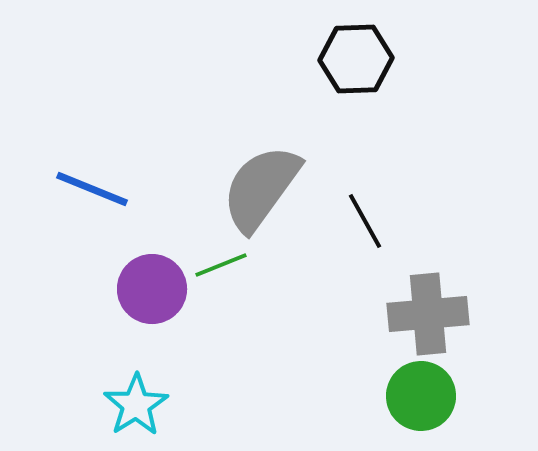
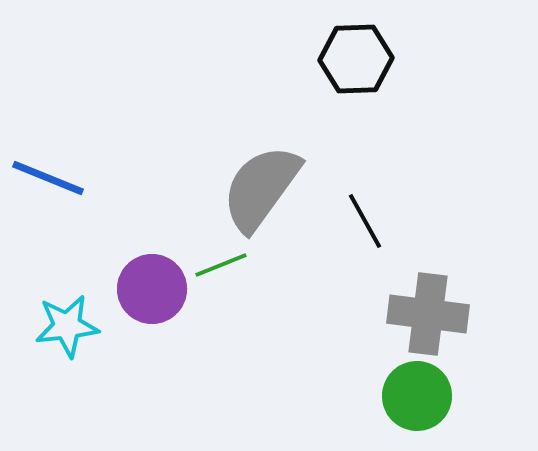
blue line: moved 44 px left, 11 px up
gray cross: rotated 12 degrees clockwise
green circle: moved 4 px left
cyan star: moved 69 px left, 79 px up; rotated 26 degrees clockwise
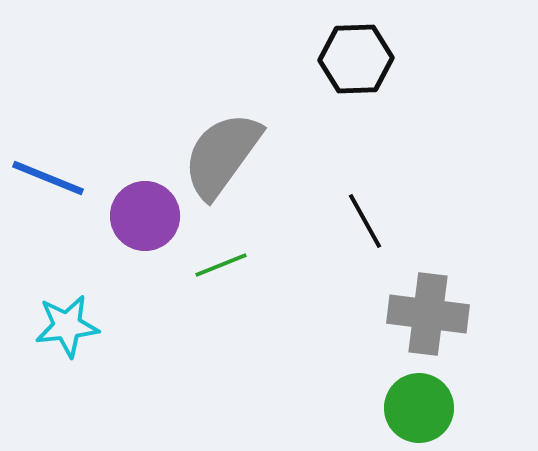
gray semicircle: moved 39 px left, 33 px up
purple circle: moved 7 px left, 73 px up
green circle: moved 2 px right, 12 px down
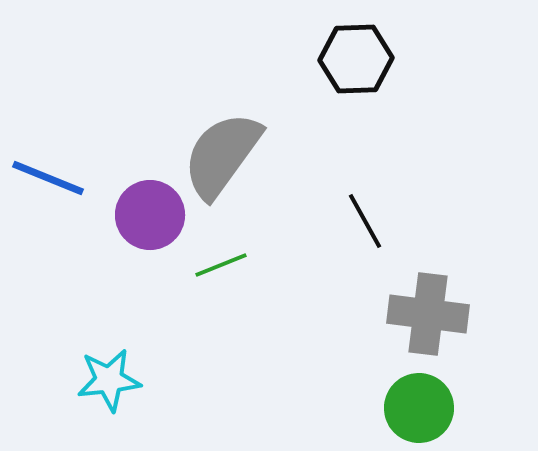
purple circle: moved 5 px right, 1 px up
cyan star: moved 42 px right, 54 px down
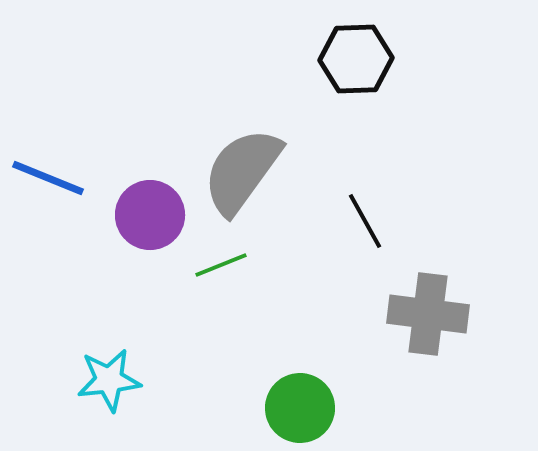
gray semicircle: moved 20 px right, 16 px down
green circle: moved 119 px left
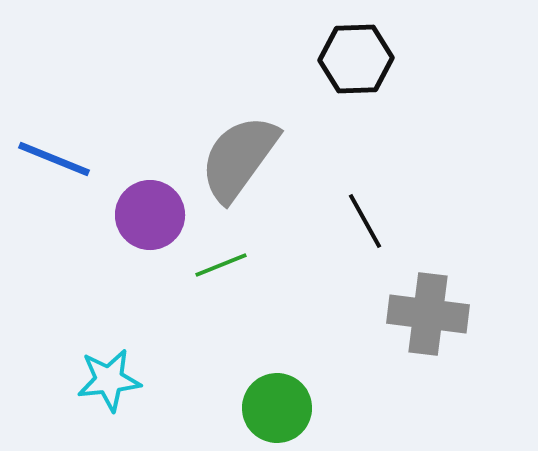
gray semicircle: moved 3 px left, 13 px up
blue line: moved 6 px right, 19 px up
green circle: moved 23 px left
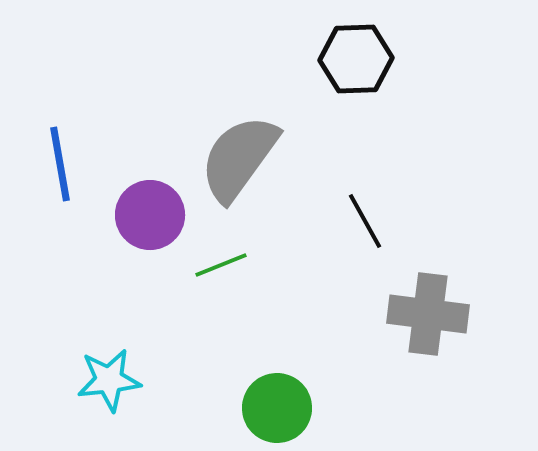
blue line: moved 6 px right, 5 px down; rotated 58 degrees clockwise
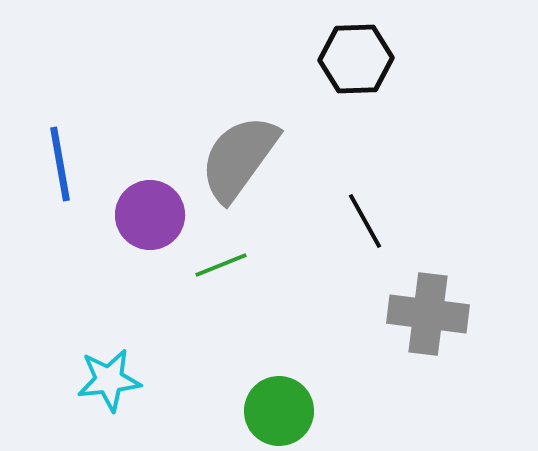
green circle: moved 2 px right, 3 px down
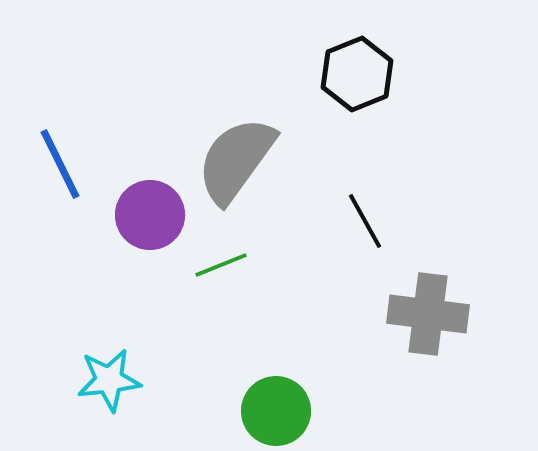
black hexagon: moved 1 px right, 15 px down; rotated 20 degrees counterclockwise
gray semicircle: moved 3 px left, 2 px down
blue line: rotated 16 degrees counterclockwise
green circle: moved 3 px left
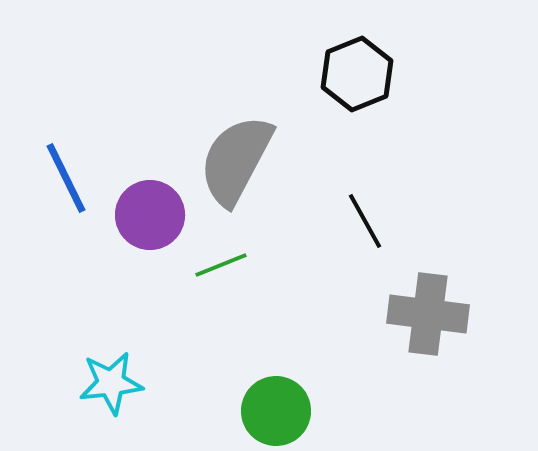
gray semicircle: rotated 8 degrees counterclockwise
blue line: moved 6 px right, 14 px down
cyan star: moved 2 px right, 3 px down
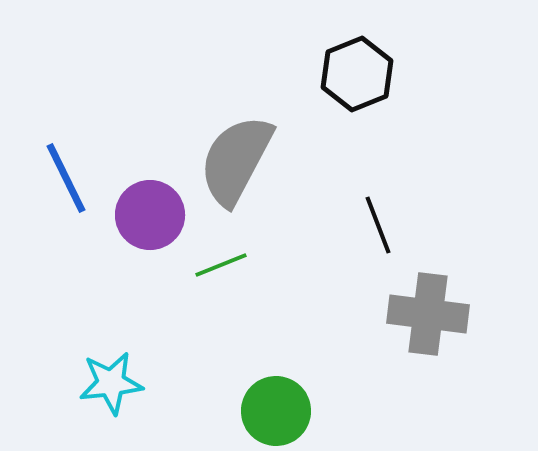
black line: moved 13 px right, 4 px down; rotated 8 degrees clockwise
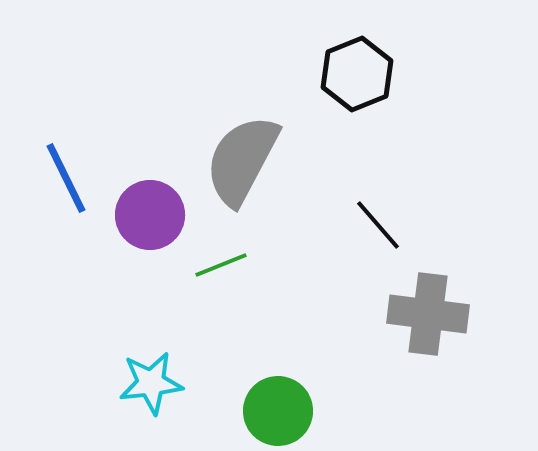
gray semicircle: moved 6 px right
black line: rotated 20 degrees counterclockwise
cyan star: moved 40 px right
green circle: moved 2 px right
